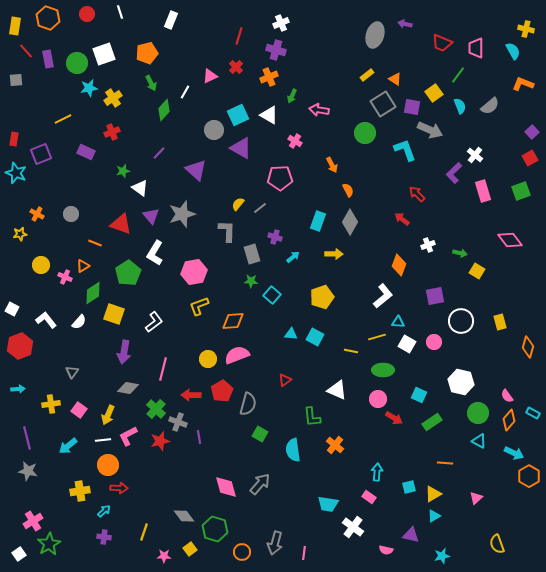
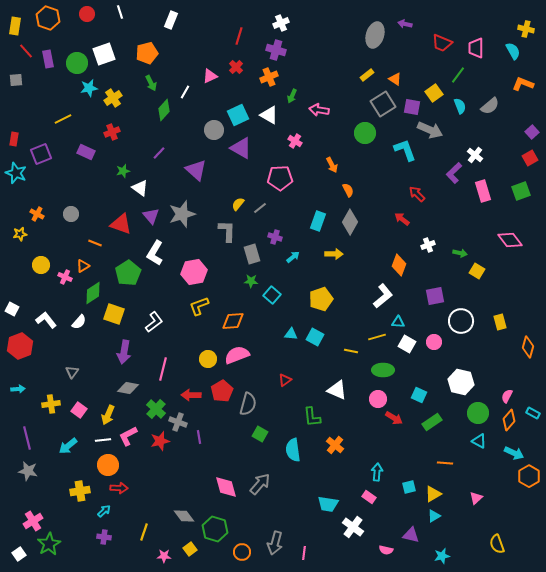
yellow pentagon at (322, 297): moved 1 px left, 2 px down
pink semicircle at (507, 396): rotated 64 degrees clockwise
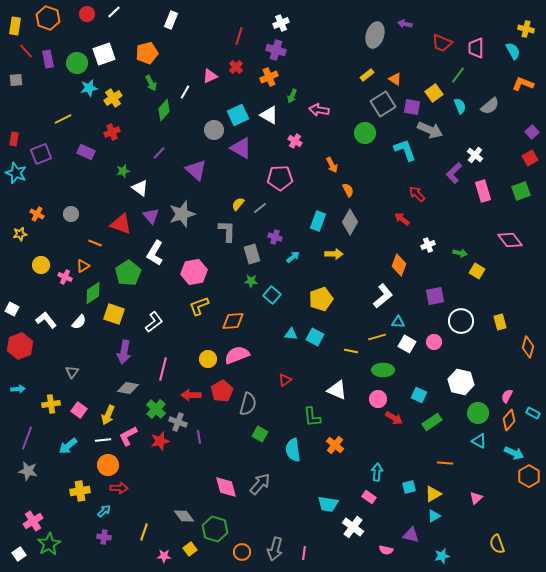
white line at (120, 12): moved 6 px left; rotated 64 degrees clockwise
purple line at (27, 438): rotated 35 degrees clockwise
gray arrow at (275, 543): moved 6 px down
